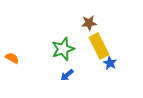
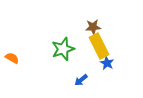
brown star: moved 4 px right, 4 px down
blue star: moved 3 px left
blue arrow: moved 14 px right, 5 px down
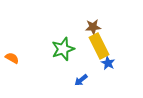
blue star: moved 1 px right
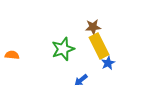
orange semicircle: moved 3 px up; rotated 24 degrees counterclockwise
blue star: rotated 16 degrees clockwise
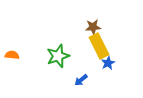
green star: moved 5 px left, 7 px down
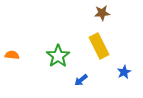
brown star: moved 9 px right, 14 px up
green star: rotated 15 degrees counterclockwise
blue star: moved 16 px right, 9 px down
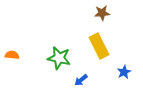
green star: moved 1 px right, 2 px down; rotated 25 degrees counterclockwise
